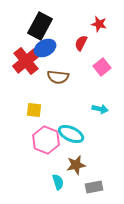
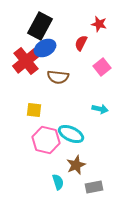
pink hexagon: rotated 8 degrees counterclockwise
brown star: rotated 12 degrees counterclockwise
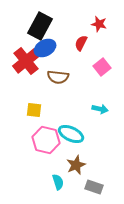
gray rectangle: rotated 30 degrees clockwise
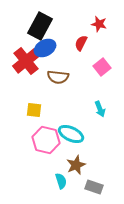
cyan arrow: rotated 56 degrees clockwise
cyan semicircle: moved 3 px right, 1 px up
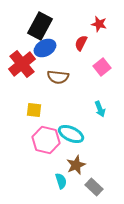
red cross: moved 4 px left, 3 px down
gray rectangle: rotated 24 degrees clockwise
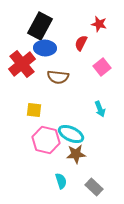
blue ellipse: rotated 30 degrees clockwise
brown star: moved 11 px up; rotated 18 degrees clockwise
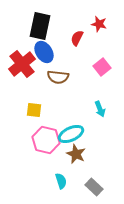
black rectangle: rotated 16 degrees counterclockwise
red semicircle: moved 4 px left, 5 px up
blue ellipse: moved 1 px left, 4 px down; rotated 55 degrees clockwise
cyan ellipse: rotated 50 degrees counterclockwise
brown star: rotated 30 degrees clockwise
